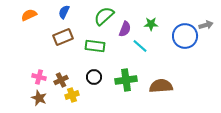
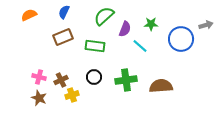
blue circle: moved 4 px left, 3 px down
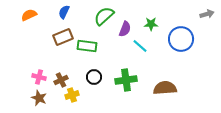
gray arrow: moved 1 px right, 11 px up
green rectangle: moved 8 px left
brown semicircle: moved 4 px right, 2 px down
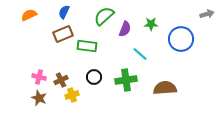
brown rectangle: moved 3 px up
cyan line: moved 8 px down
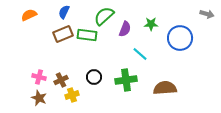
gray arrow: rotated 32 degrees clockwise
blue circle: moved 1 px left, 1 px up
green rectangle: moved 11 px up
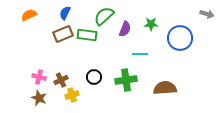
blue semicircle: moved 1 px right, 1 px down
cyan line: rotated 42 degrees counterclockwise
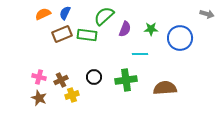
orange semicircle: moved 14 px right, 1 px up
green star: moved 5 px down
brown rectangle: moved 1 px left
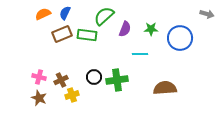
green cross: moved 9 px left
